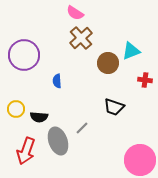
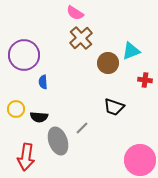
blue semicircle: moved 14 px left, 1 px down
red arrow: moved 6 px down; rotated 12 degrees counterclockwise
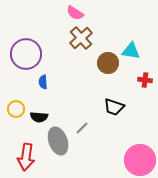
cyan triangle: rotated 30 degrees clockwise
purple circle: moved 2 px right, 1 px up
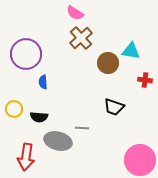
yellow circle: moved 2 px left
gray line: rotated 48 degrees clockwise
gray ellipse: rotated 56 degrees counterclockwise
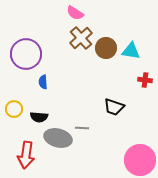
brown circle: moved 2 px left, 15 px up
gray ellipse: moved 3 px up
red arrow: moved 2 px up
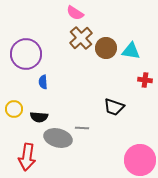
red arrow: moved 1 px right, 2 px down
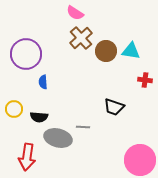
brown circle: moved 3 px down
gray line: moved 1 px right, 1 px up
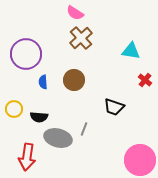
brown circle: moved 32 px left, 29 px down
red cross: rotated 32 degrees clockwise
gray line: moved 1 px right, 2 px down; rotated 72 degrees counterclockwise
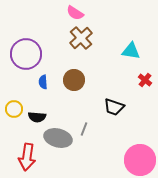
black semicircle: moved 2 px left
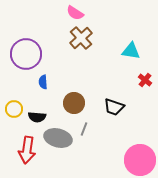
brown circle: moved 23 px down
red arrow: moved 7 px up
